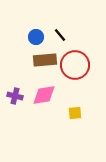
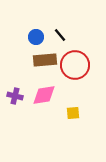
yellow square: moved 2 px left
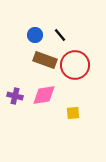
blue circle: moved 1 px left, 2 px up
brown rectangle: rotated 25 degrees clockwise
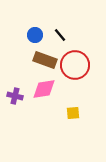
pink diamond: moved 6 px up
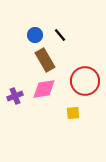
brown rectangle: rotated 40 degrees clockwise
red circle: moved 10 px right, 16 px down
purple cross: rotated 35 degrees counterclockwise
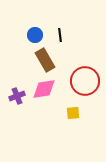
black line: rotated 32 degrees clockwise
purple cross: moved 2 px right
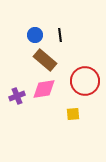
brown rectangle: rotated 20 degrees counterclockwise
yellow square: moved 1 px down
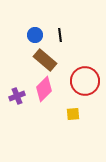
pink diamond: rotated 35 degrees counterclockwise
